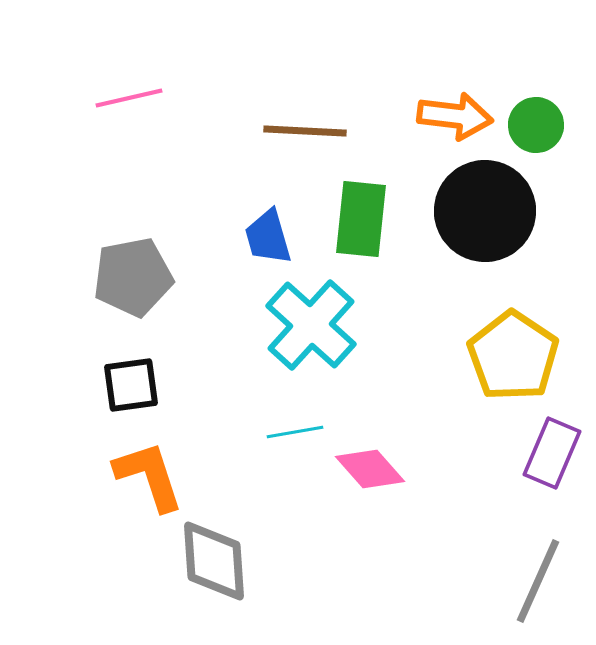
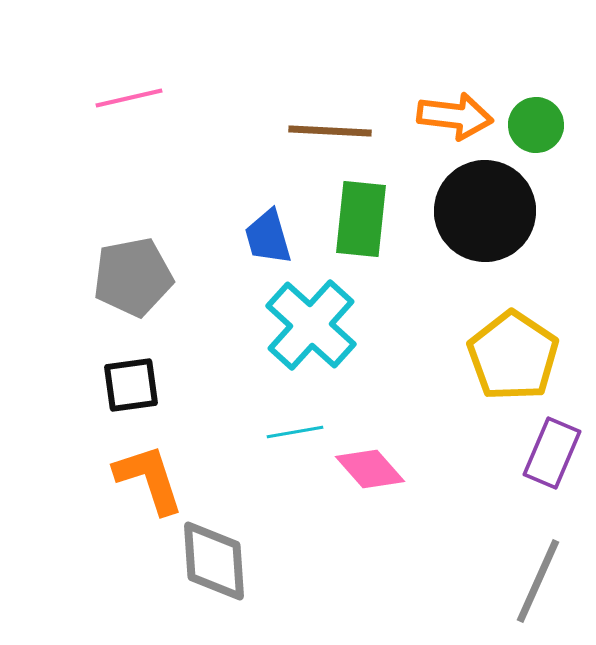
brown line: moved 25 px right
orange L-shape: moved 3 px down
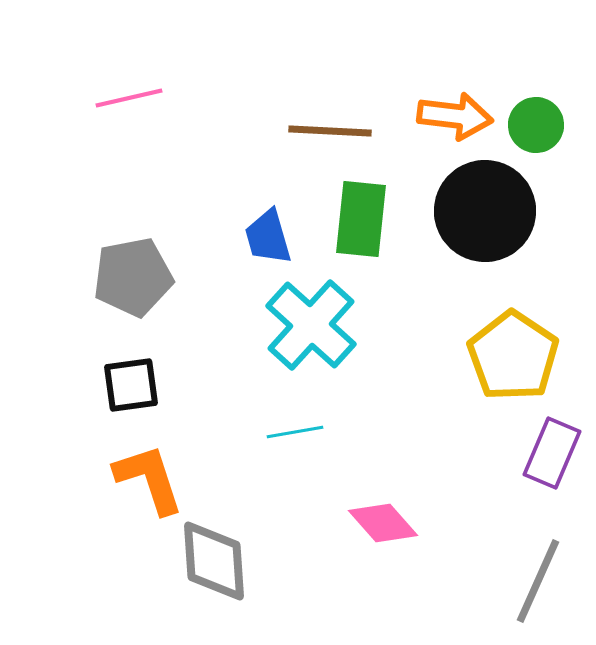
pink diamond: moved 13 px right, 54 px down
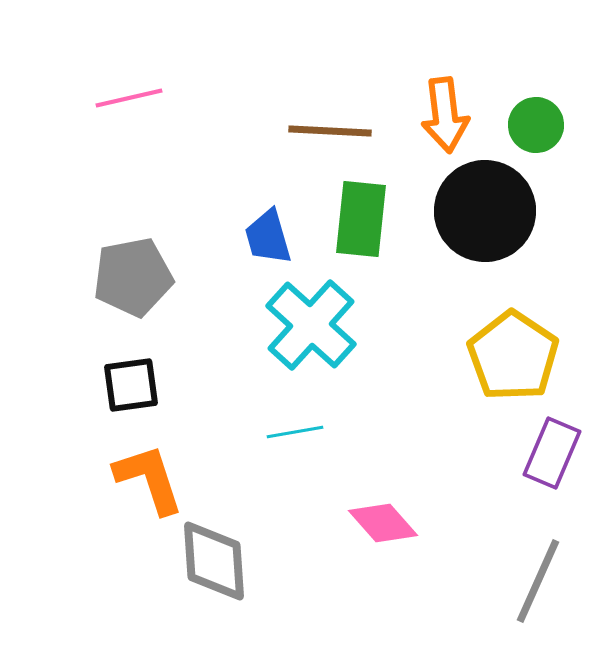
orange arrow: moved 10 px left, 1 px up; rotated 76 degrees clockwise
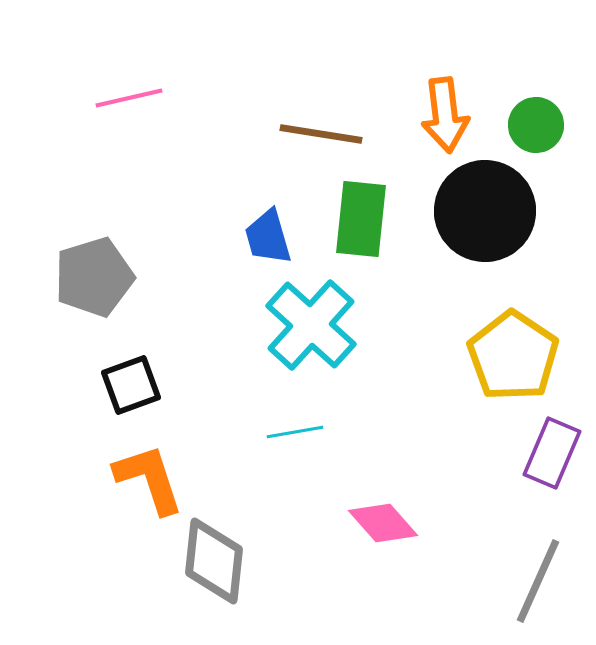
brown line: moved 9 px left, 3 px down; rotated 6 degrees clockwise
gray pentagon: moved 39 px left; rotated 6 degrees counterclockwise
black square: rotated 12 degrees counterclockwise
gray diamond: rotated 10 degrees clockwise
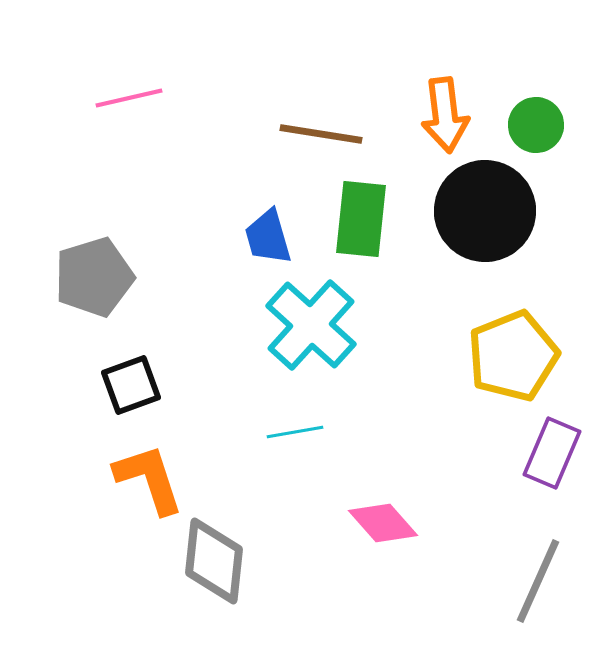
yellow pentagon: rotated 16 degrees clockwise
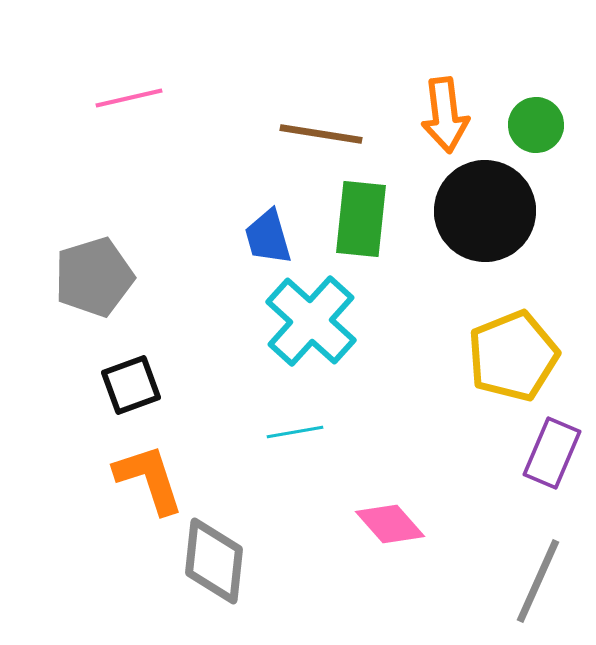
cyan cross: moved 4 px up
pink diamond: moved 7 px right, 1 px down
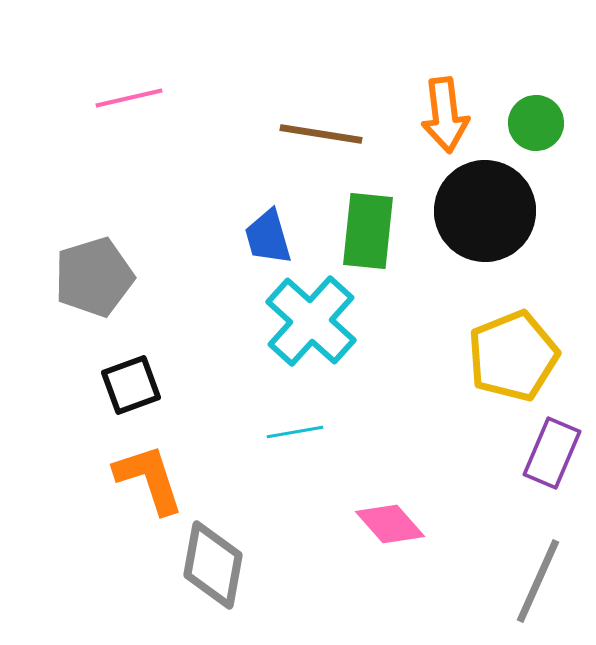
green circle: moved 2 px up
green rectangle: moved 7 px right, 12 px down
gray diamond: moved 1 px left, 4 px down; rotated 4 degrees clockwise
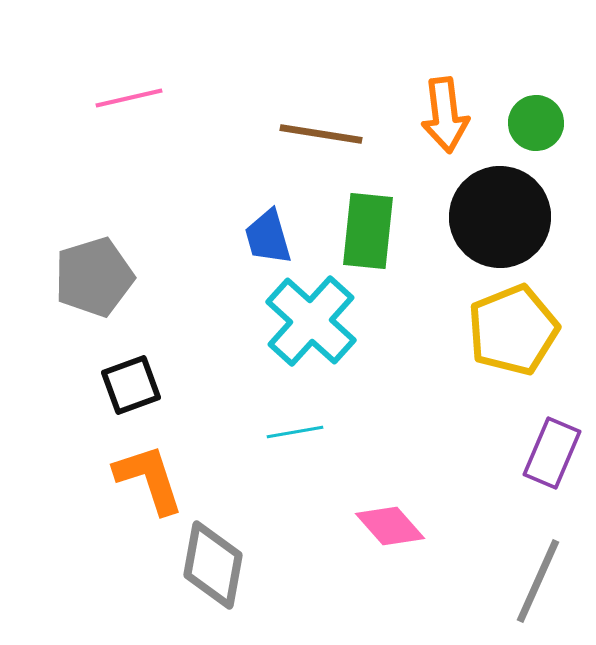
black circle: moved 15 px right, 6 px down
yellow pentagon: moved 26 px up
pink diamond: moved 2 px down
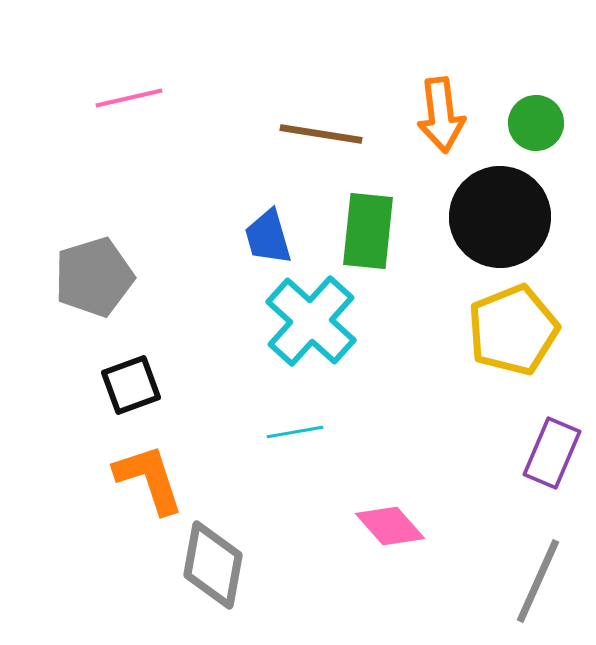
orange arrow: moved 4 px left
